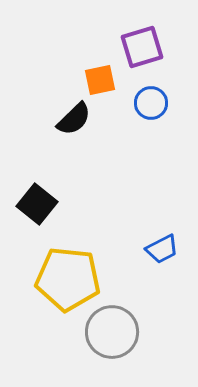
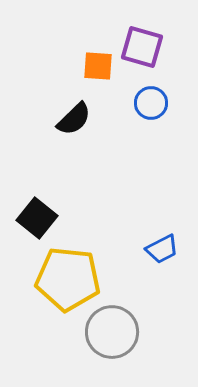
purple square: rotated 33 degrees clockwise
orange square: moved 2 px left, 14 px up; rotated 16 degrees clockwise
black square: moved 14 px down
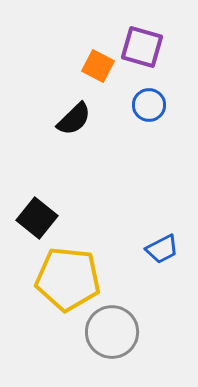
orange square: rotated 24 degrees clockwise
blue circle: moved 2 px left, 2 px down
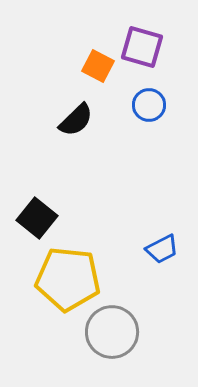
black semicircle: moved 2 px right, 1 px down
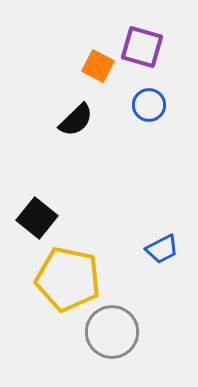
yellow pentagon: rotated 6 degrees clockwise
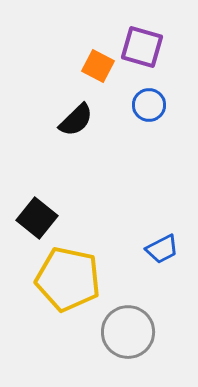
gray circle: moved 16 px right
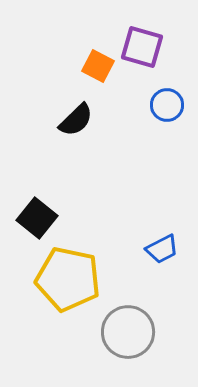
blue circle: moved 18 px right
